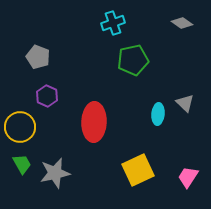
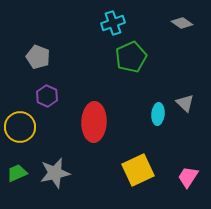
green pentagon: moved 2 px left, 3 px up; rotated 12 degrees counterclockwise
green trapezoid: moved 5 px left, 9 px down; rotated 85 degrees counterclockwise
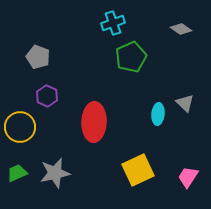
gray diamond: moved 1 px left, 6 px down
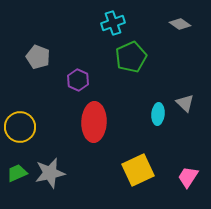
gray diamond: moved 1 px left, 5 px up
purple hexagon: moved 31 px right, 16 px up
gray star: moved 5 px left
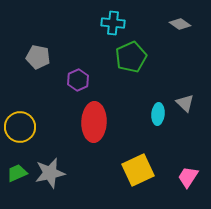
cyan cross: rotated 25 degrees clockwise
gray pentagon: rotated 10 degrees counterclockwise
purple hexagon: rotated 10 degrees clockwise
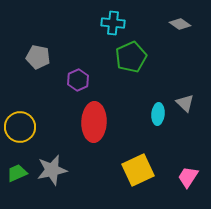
gray star: moved 2 px right, 3 px up
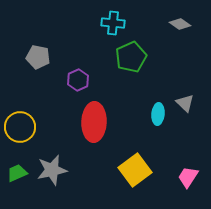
yellow square: moved 3 px left; rotated 12 degrees counterclockwise
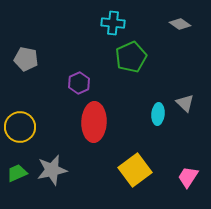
gray pentagon: moved 12 px left, 2 px down
purple hexagon: moved 1 px right, 3 px down
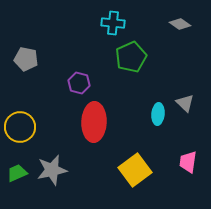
purple hexagon: rotated 20 degrees counterclockwise
pink trapezoid: moved 15 px up; rotated 25 degrees counterclockwise
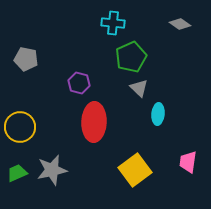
gray triangle: moved 46 px left, 15 px up
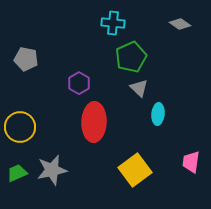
purple hexagon: rotated 15 degrees clockwise
pink trapezoid: moved 3 px right
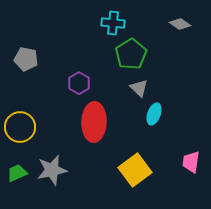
green pentagon: moved 3 px up; rotated 8 degrees counterclockwise
cyan ellipse: moved 4 px left; rotated 15 degrees clockwise
